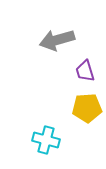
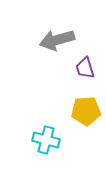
purple trapezoid: moved 3 px up
yellow pentagon: moved 1 px left, 3 px down
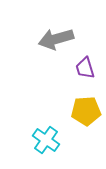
gray arrow: moved 1 px left, 1 px up
cyan cross: rotated 20 degrees clockwise
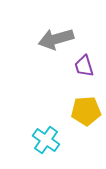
purple trapezoid: moved 1 px left, 2 px up
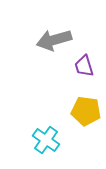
gray arrow: moved 2 px left, 1 px down
yellow pentagon: rotated 12 degrees clockwise
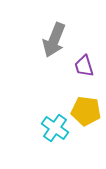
gray arrow: rotated 52 degrees counterclockwise
cyan cross: moved 9 px right, 12 px up
